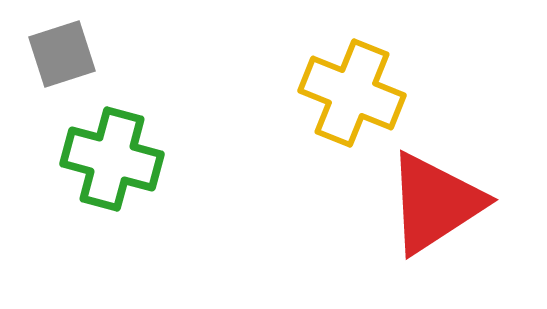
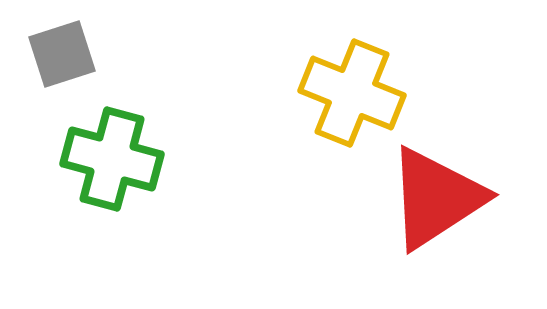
red triangle: moved 1 px right, 5 px up
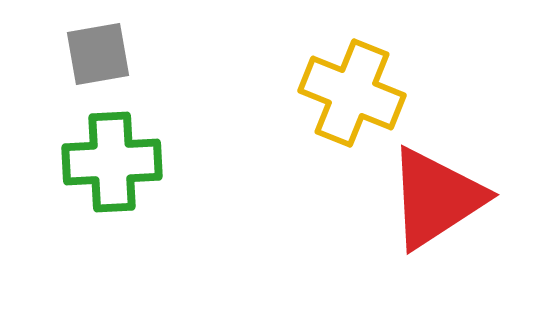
gray square: moved 36 px right; rotated 8 degrees clockwise
green cross: moved 3 px down; rotated 18 degrees counterclockwise
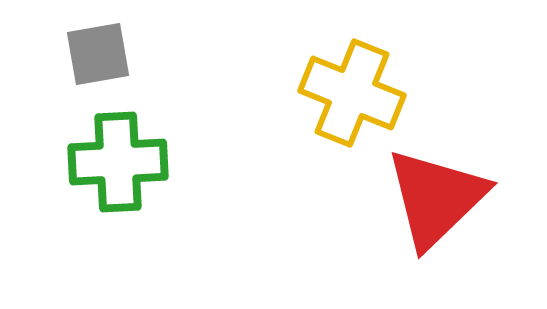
green cross: moved 6 px right
red triangle: rotated 11 degrees counterclockwise
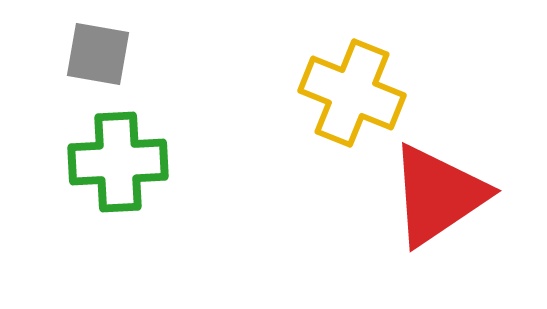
gray square: rotated 20 degrees clockwise
red triangle: moved 2 px right, 3 px up; rotated 10 degrees clockwise
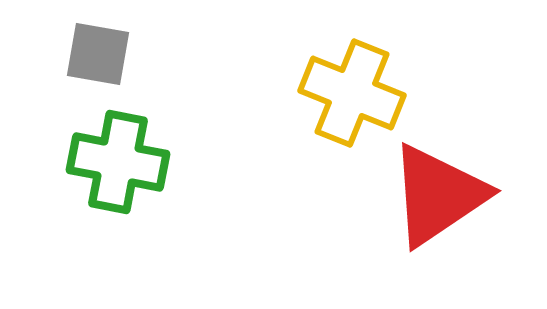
green cross: rotated 14 degrees clockwise
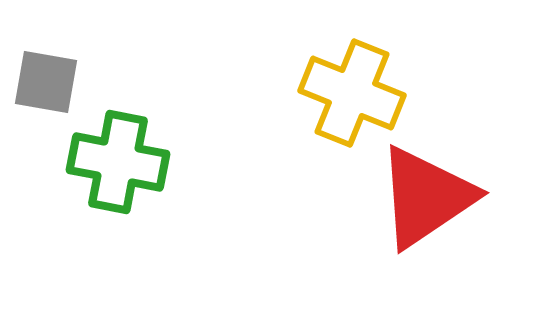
gray square: moved 52 px left, 28 px down
red triangle: moved 12 px left, 2 px down
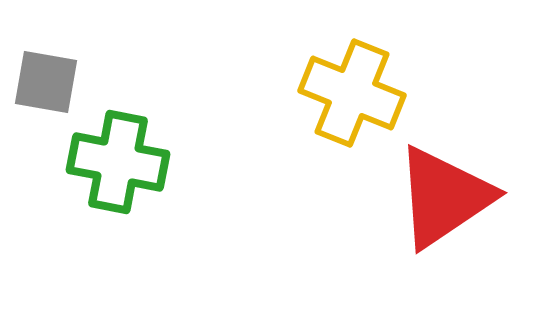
red triangle: moved 18 px right
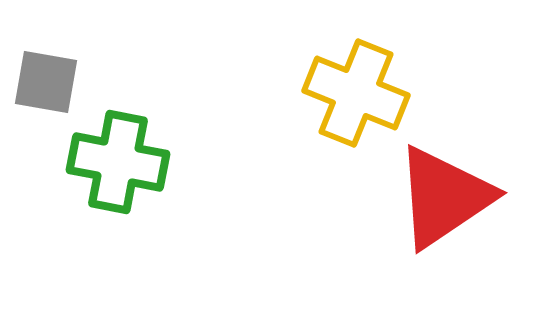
yellow cross: moved 4 px right
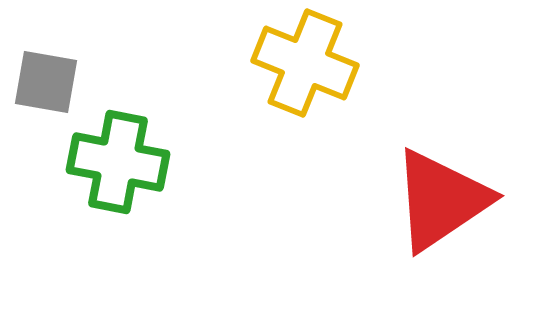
yellow cross: moved 51 px left, 30 px up
red triangle: moved 3 px left, 3 px down
